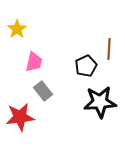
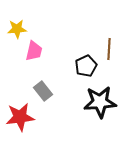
yellow star: rotated 30 degrees clockwise
pink trapezoid: moved 11 px up
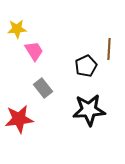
pink trapezoid: rotated 45 degrees counterclockwise
gray rectangle: moved 3 px up
black star: moved 11 px left, 8 px down
red star: moved 1 px left, 2 px down
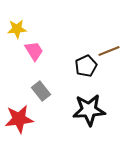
brown line: moved 2 px down; rotated 65 degrees clockwise
gray rectangle: moved 2 px left, 3 px down
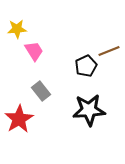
red star: rotated 24 degrees counterclockwise
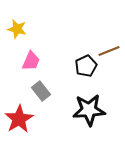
yellow star: rotated 18 degrees clockwise
pink trapezoid: moved 3 px left, 10 px down; rotated 55 degrees clockwise
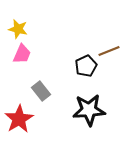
yellow star: moved 1 px right
pink trapezoid: moved 9 px left, 7 px up
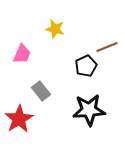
yellow star: moved 37 px right
brown line: moved 2 px left, 4 px up
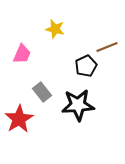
gray rectangle: moved 1 px right, 1 px down
black star: moved 11 px left, 5 px up
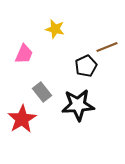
pink trapezoid: moved 2 px right
red star: moved 3 px right
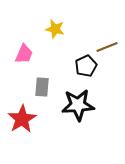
gray rectangle: moved 5 px up; rotated 42 degrees clockwise
